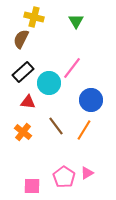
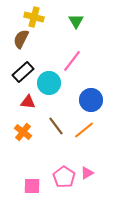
pink line: moved 7 px up
orange line: rotated 20 degrees clockwise
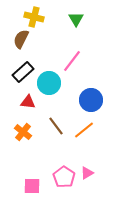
green triangle: moved 2 px up
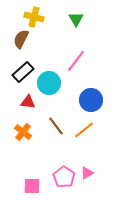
pink line: moved 4 px right
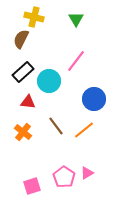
cyan circle: moved 2 px up
blue circle: moved 3 px right, 1 px up
pink square: rotated 18 degrees counterclockwise
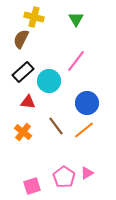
blue circle: moved 7 px left, 4 px down
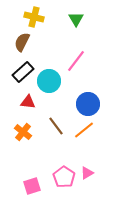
brown semicircle: moved 1 px right, 3 px down
blue circle: moved 1 px right, 1 px down
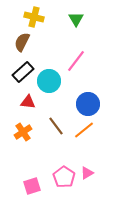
orange cross: rotated 18 degrees clockwise
